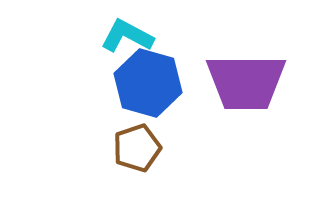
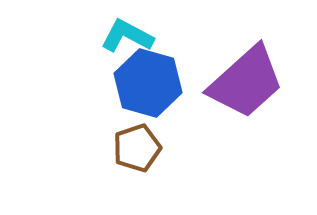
purple trapezoid: rotated 42 degrees counterclockwise
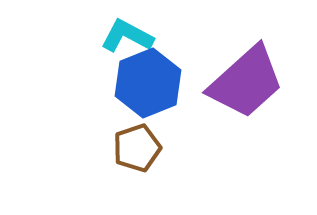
blue hexagon: rotated 22 degrees clockwise
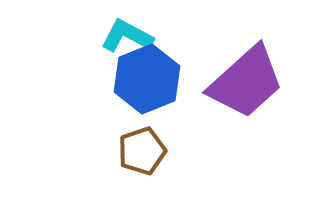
blue hexagon: moved 1 px left, 4 px up
brown pentagon: moved 5 px right, 3 px down
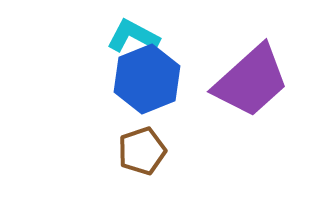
cyan L-shape: moved 6 px right
purple trapezoid: moved 5 px right, 1 px up
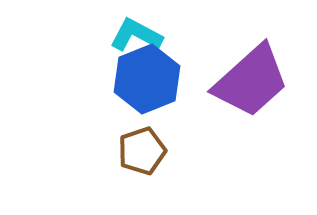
cyan L-shape: moved 3 px right, 1 px up
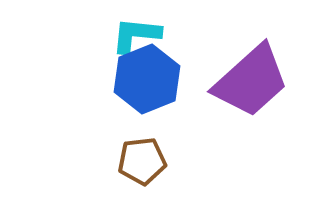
cyan L-shape: rotated 22 degrees counterclockwise
brown pentagon: moved 10 px down; rotated 12 degrees clockwise
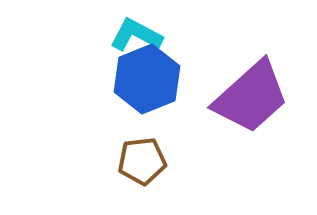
cyan L-shape: rotated 22 degrees clockwise
purple trapezoid: moved 16 px down
